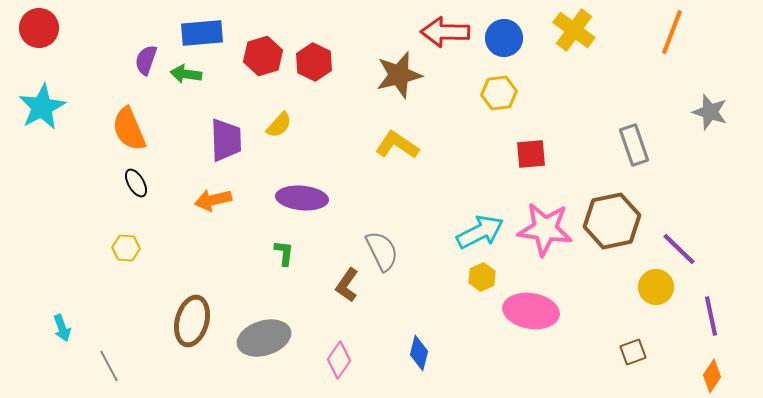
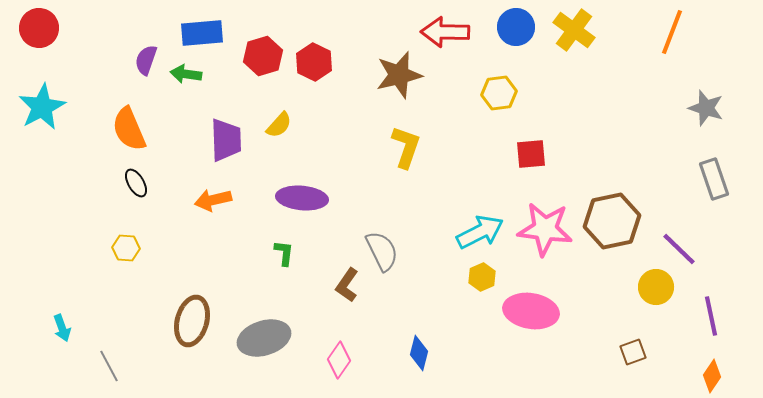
blue circle at (504, 38): moved 12 px right, 11 px up
gray star at (710, 112): moved 4 px left, 4 px up
yellow L-shape at (397, 145): moved 9 px right, 2 px down; rotated 75 degrees clockwise
gray rectangle at (634, 145): moved 80 px right, 34 px down
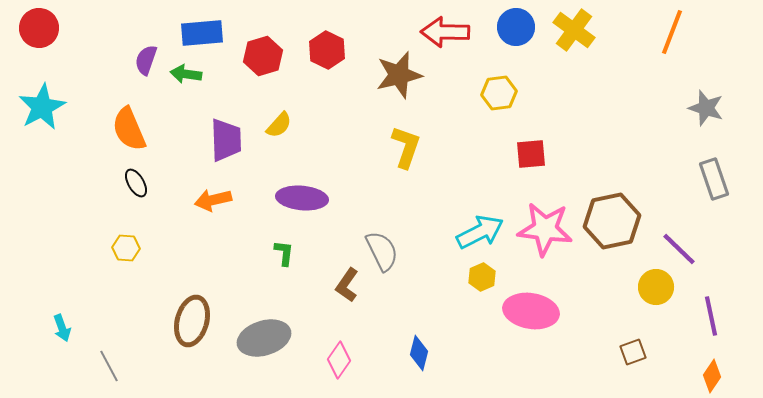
red hexagon at (314, 62): moved 13 px right, 12 px up
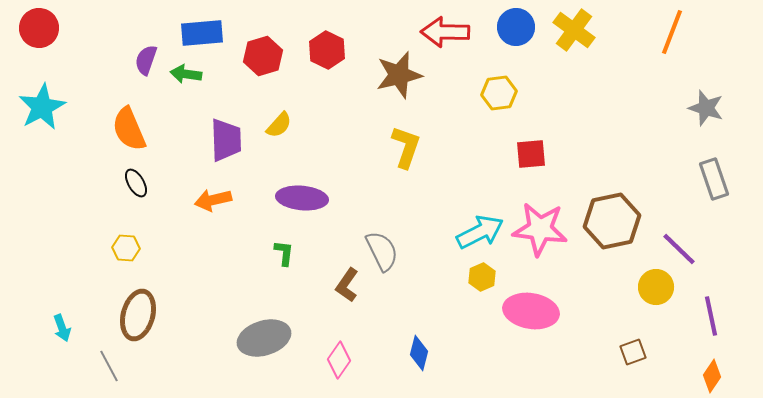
pink star at (545, 229): moved 5 px left
brown ellipse at (192, 321): moved 54 px left, 6 px up
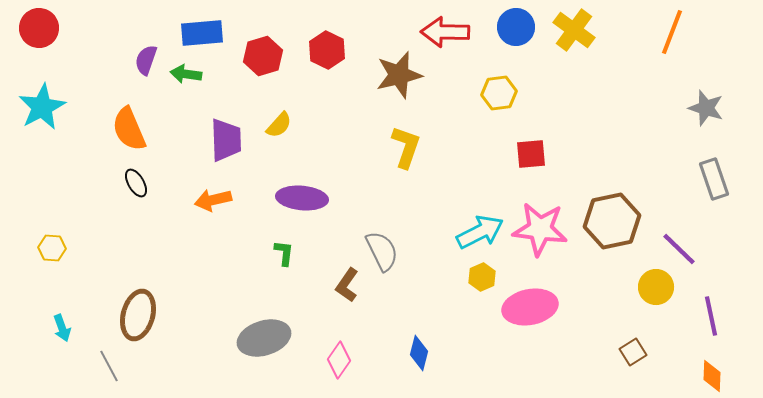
yellow hexagon at (126, 248): moved 74 px left
pink ellipse at (531, 311): moved 1 px left, 4 px up; rotated 20 degrees counterclockwise
brown square at (633, 352): rotated 12 degrees counterclockwise
orange diamond at (712, 376): rotated 32 degrees counterclockwise
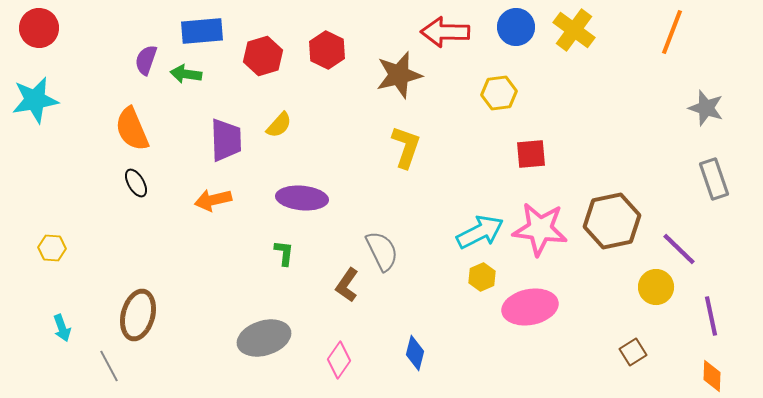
blue rectangle at (202, 33): moved 2 px up
cyan star at (42, 107): moved 7 px left, 7 px up; rotated 18 degrees clockwise
orange semicircle at (129, 129): moved 3 px right
blue diamond at (419, 353): moved 4 px left
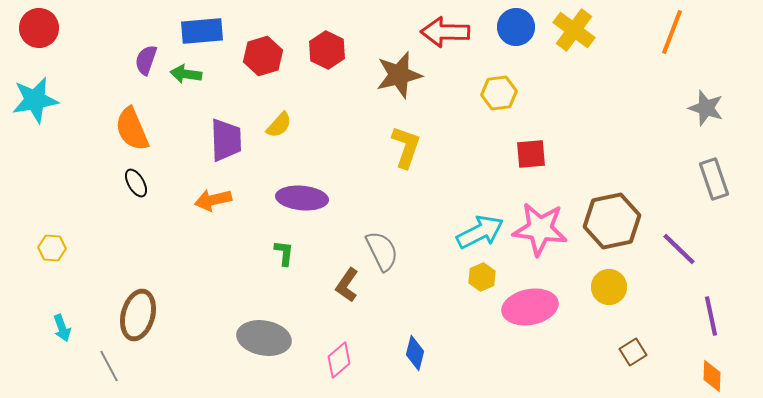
yellow circle at (656, 287): moved 47 px left
gray ellipse at (264, 338): rotated 27 degrees clockwise
pink diamond at (339, 360): rotated 15 degrees clockwise
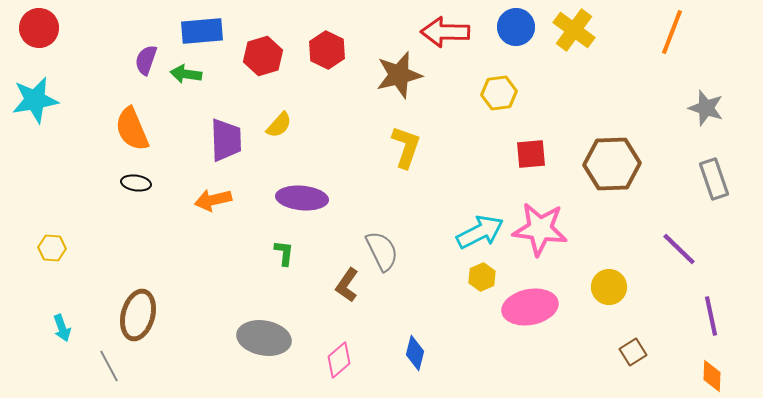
black ellipse at (136, 183): rotated 52 degrees counterclockwise
brown hexagon at (612, 221): moved 57 px up; rotated 10 degrees clockwise
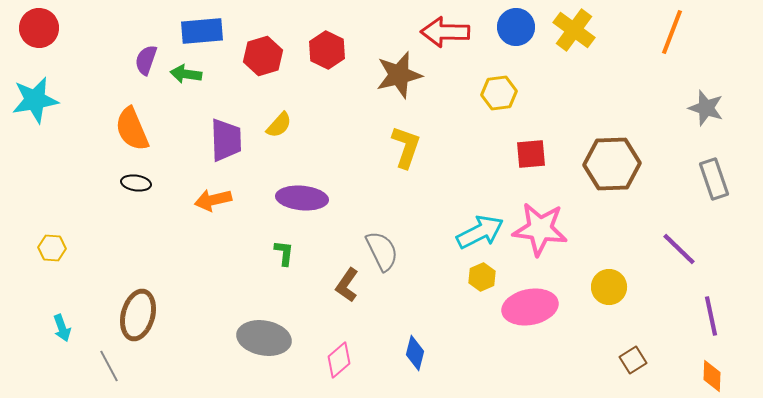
brown square at (633, 352): moved 8 px down
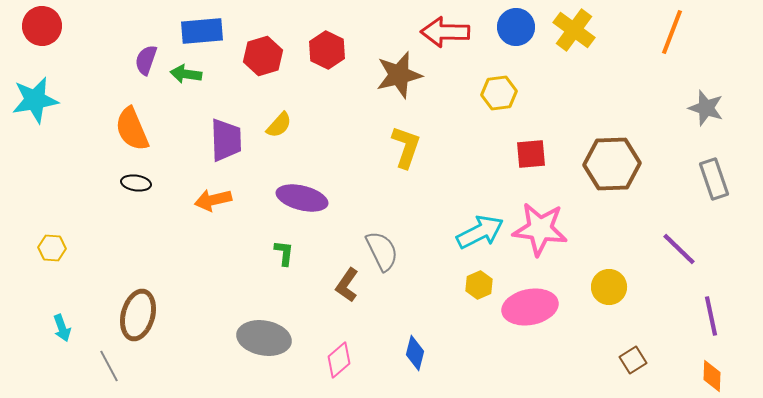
red circle at (39, 28): moved 3 px right, 2 px up
purple ellipse at (302, 198): rotated 9 degrees clockwise
yellow hexagon at (482, 277): moved 3 px left, 8 px down
